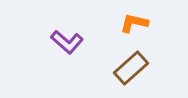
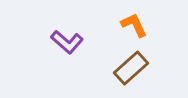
orange L-shape: moved 2 px down; rotated 52 degrees clockwise
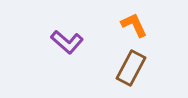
brown rectangle: rotated 20 degrees counterclockwise
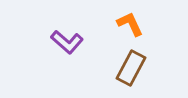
orange L-shape: moved 4 px left, 1 px up
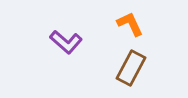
purple L-shape: moved 1 px left
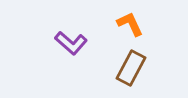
purple L-shape: moved 5 px right, 1 px down
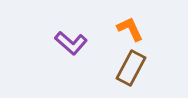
orange L-shape: moved 5 px down
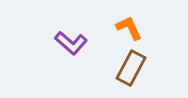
orange L-shape: moved 1 px left, 1 px up
